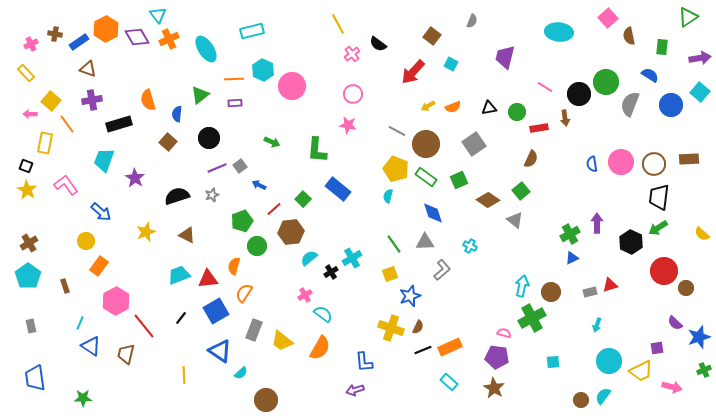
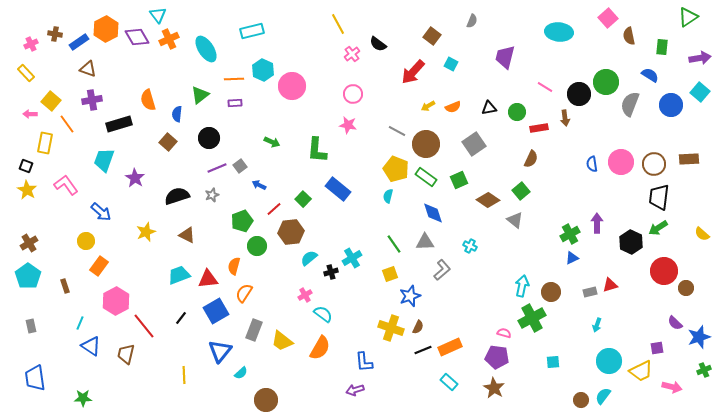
black cross at (331, 272): rotated 16 degrees clockwise
blue triangle at (220, 351): rotated 35 degrees clockwise
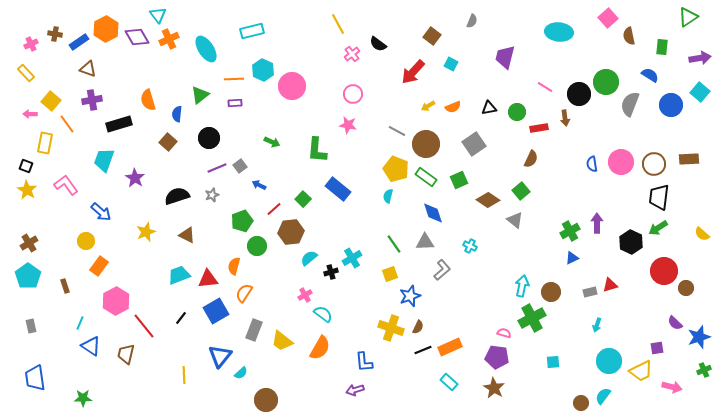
green cross at (570, 234): moved 3 px up
blue triangle at (220, 351): moved 5 px down
brown circle at (581, 400): moved 3 px down
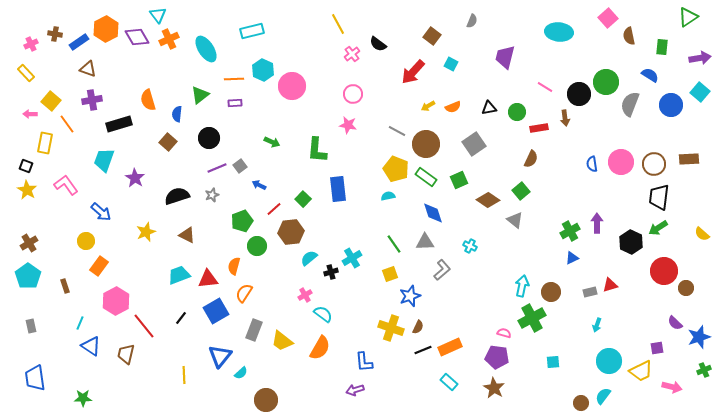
blue rectangle at (338, 189): rotated 45 degrees clockwise
cyan semicircle at (388, 196): rotated 64 degrees clockwise
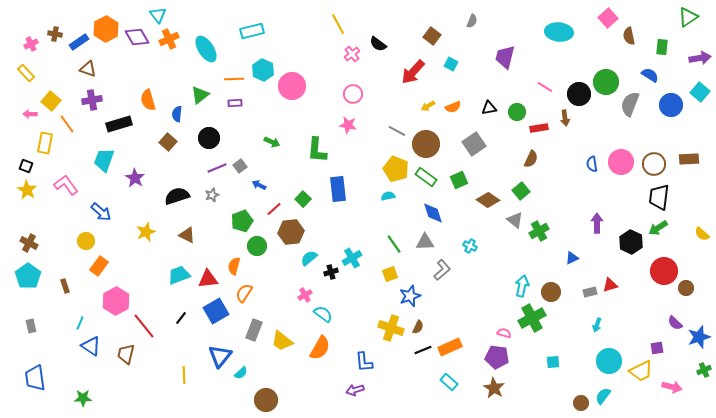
green cross at (570, 231): moved 31 px left
brown cross at (29, 243): rotated 30 degrees counterclockwise
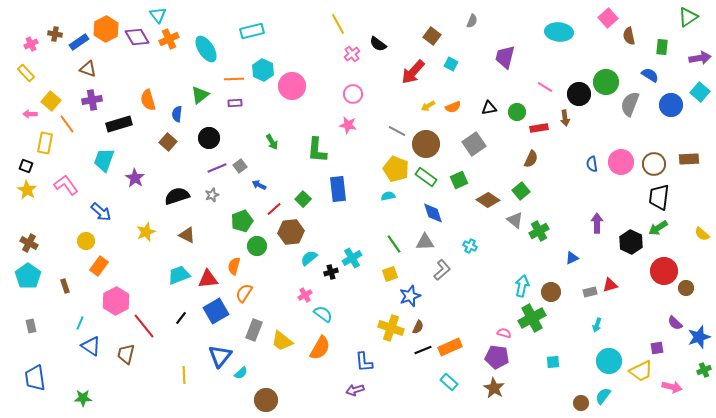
green arrow at (272, 142): rotated 35 degrees clockwise
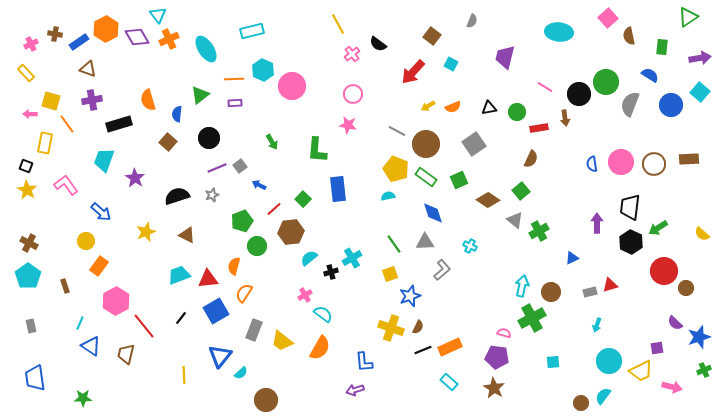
yellow square at (51, 101): rotated 24 degrees counterclockwise
black trapezoid at (659, 197): moved 29 px left, 10 px down
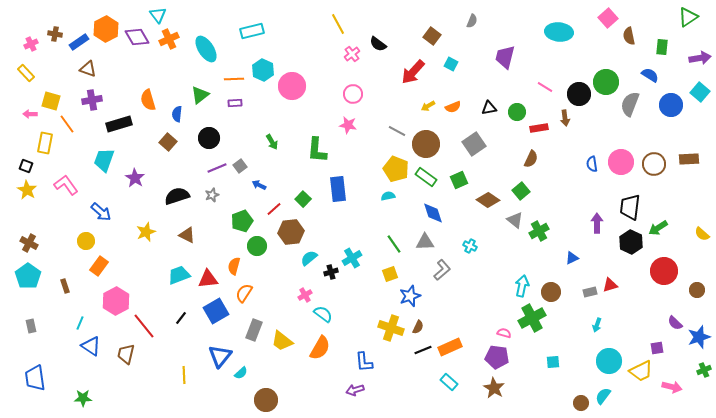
brown circle at (686, 288): moved 11 px right, 2 px down
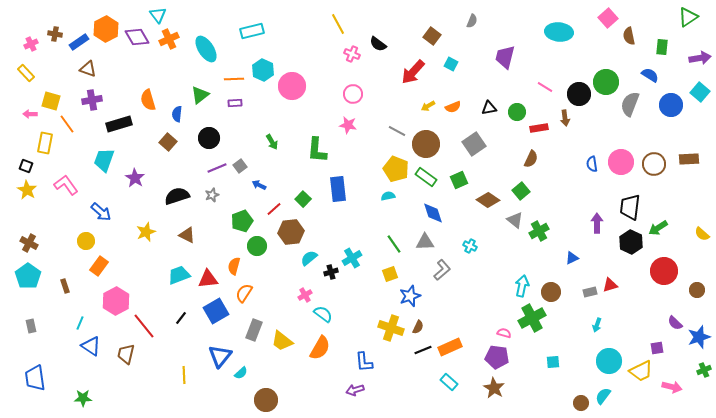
pink cross at (352, 54): rotated 28 degrees counterclockwise
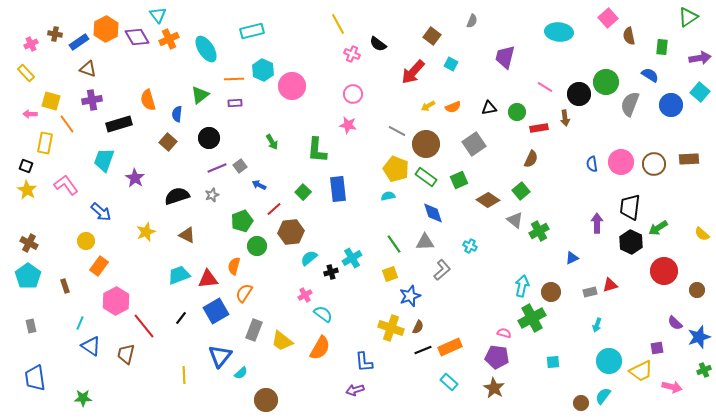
green square at (303, 199): moved 7 px up
